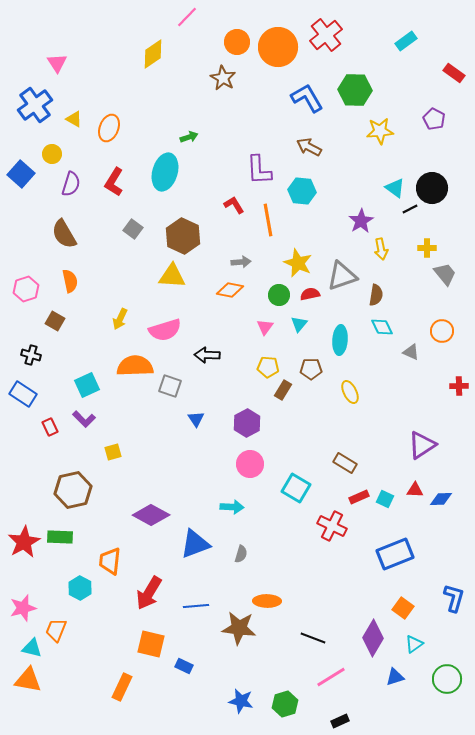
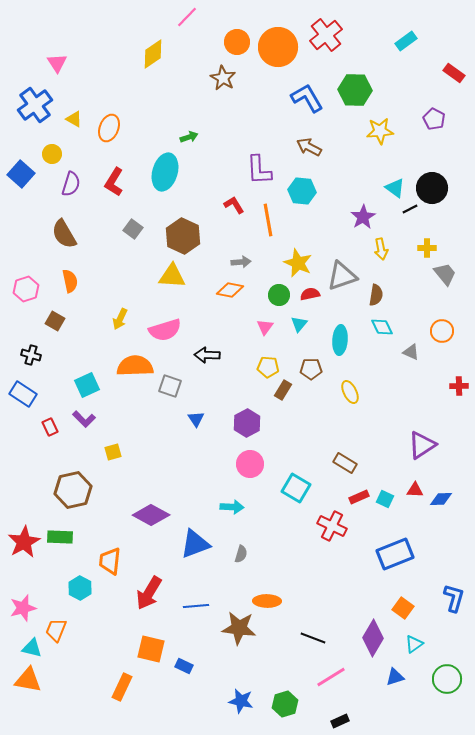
purple star at (361, 221): moved 2 px right, 4 px up
orange square at (151, 644): moved 5 px down
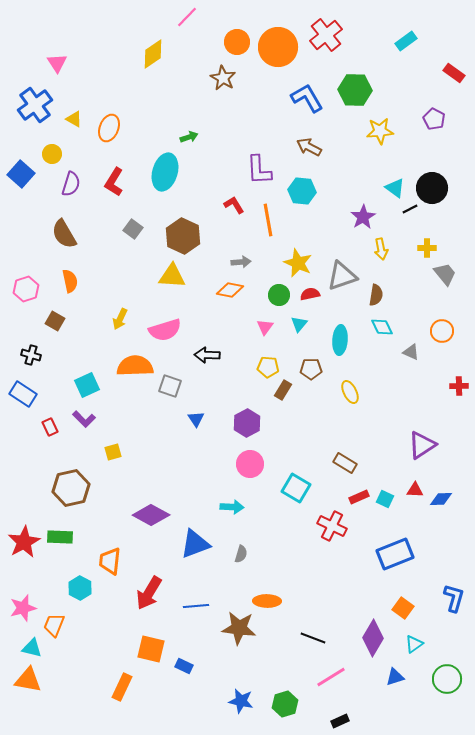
brown hexagon at (73, 490): moved 2 px left, 2 px up
orange trapezoid at (56, 630): moved 2 px left, 5 px up
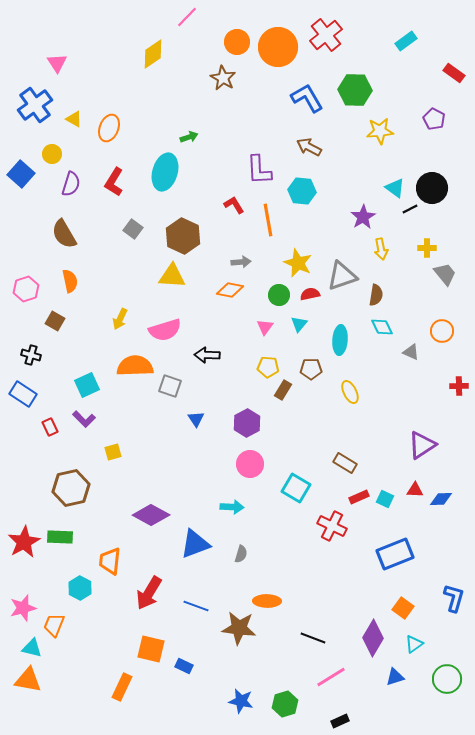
blue line at (196, 606): rotated 25 degrees clockwise
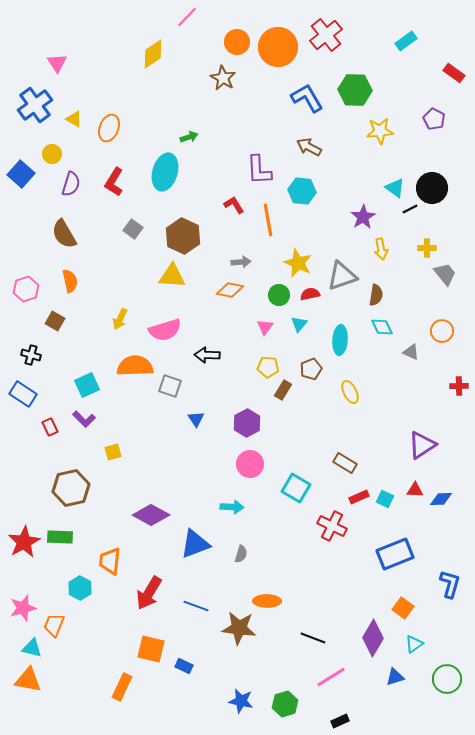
brown pentagon at (311, 369): rotated 20 degrees counterclockwise
blue L-shape at (454, 598): moved 4 px left, 14 px up
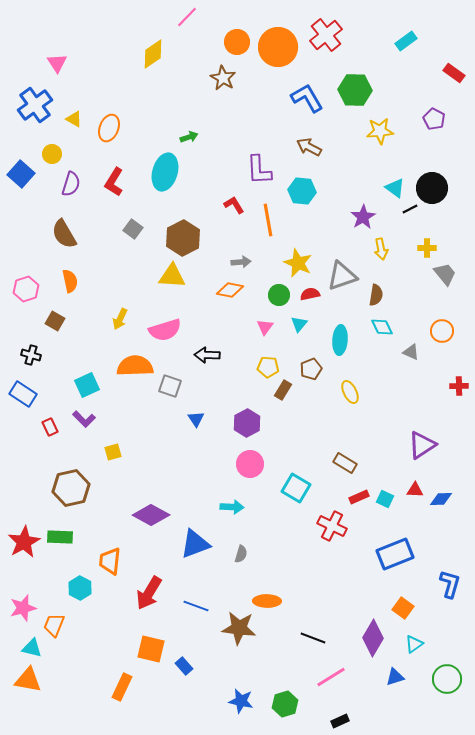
brown hexagon at (183, 236): moved 2 px down; rotated 8 degrees clockwise
blue rectangle at (184, 666): rotated 24 degrees clockwise
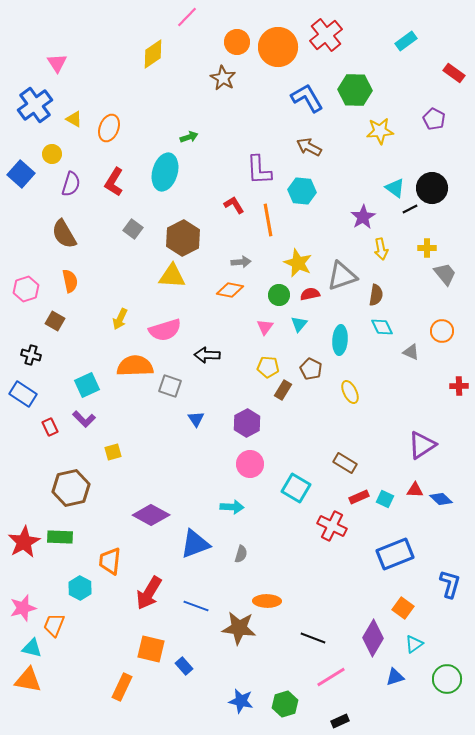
brown pentagon at (311, 369): rotated 25 degrees counterclockwise
blue diamond at (441, 499): rotated 45 degrees clockwise
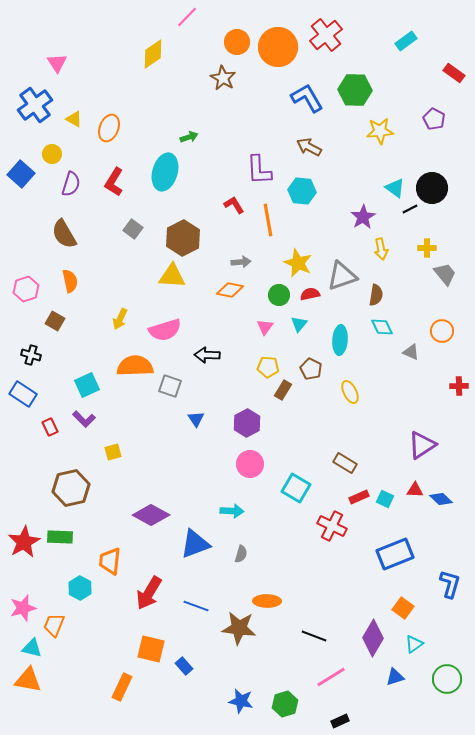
cyan arrow at (232, 507): moved 4 px down
black line at (313, 638): moved 1 px right, 2 px up
